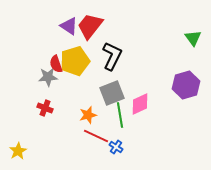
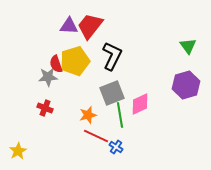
purple triangle: rotated 30 degrees counterclockwise
green triangle: moved 5 px left, 8 px down
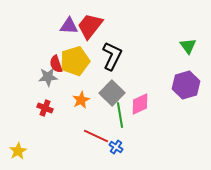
gray square: rotated 25 degrees counterclockwise
orange star: moved 7 px left, 15 px up; rotated 12 degrees counterclockwise
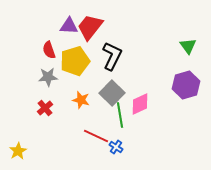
red trapezoid: moved 1 px down
red semicircle: moved 7 px left, 14 px up
orange star: rotated 30 degrees counterclockwise
red cross: rotated 28 degrees clockwise
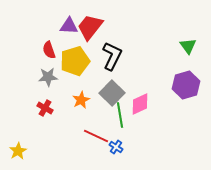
orange star: rotated 30 degrees clockwise
red cross: rotated 21 degrees counterclockwise
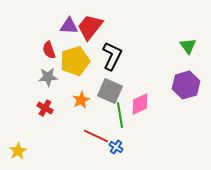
gray square: moved 2 px left, 2 px up; rotated 20 degrees counterclockwise
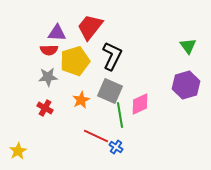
purple triangle: moved 12 px left, 7 px down
red semicircle: rotated 72 degrees counterclockwise
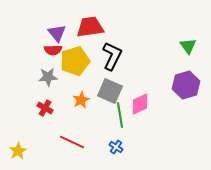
red trapezoid: rotated 44 degrees clockwise
purple triangle: rotated 48 degrees clockwise
red semicircle: moved 4 px right
red line: moved 24 px left, 6 px down
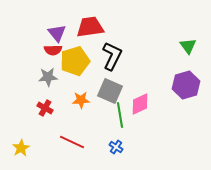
orange star: rotated 24 degrees clockwise
yellow star: moved 3 px right, 3 px up
